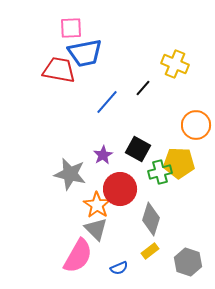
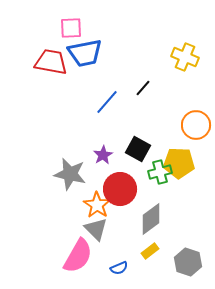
yellow cross: moved 10 px right, 7 px up
red trapezoid: moved 8 px left, 8 px up
gray diamond: rotated 36 degrees clockwise
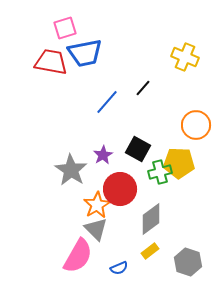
pink square: moved 6 px left; rotated 15 degrees counterclockwise
gray star: moved 1 px right, 4 px up; rotated 20 degrees clockwise
orange star: rotated 8 degrees clockwise
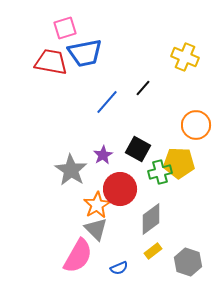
yellow rectangle: moved 3 px right
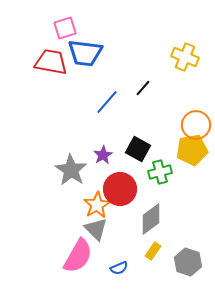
blue trapezoid: rotated 18 degrees clockwise
yellow pentagon: moved 13 px right, 13 px up; rotated 12 degrees counterclockwise
yellow rectangle: rotated 18 degrees counterclockwise
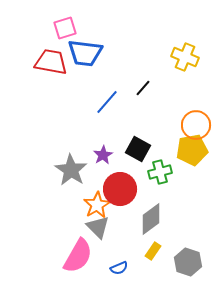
gray triangle: moved 2 px right, 2 px up
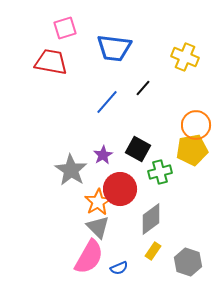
blue trapezoid: moved 29 px right, 5 px up
orange star: moved 1 px right, 3 px up
pink semicircle: moved 11 px right, 1 px down
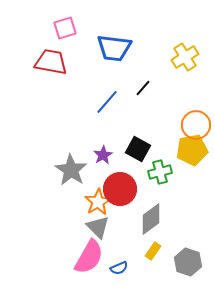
yellow cross: rotated 36 degrees clockwise
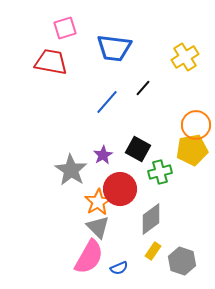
gray hexagon: moved 6 px left, 1 px up
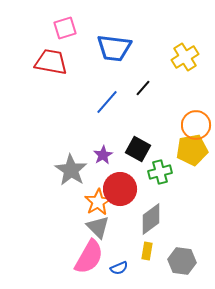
yellow rectangle: moved 6 px left; rotated 24 degrees counterclockwise
gray hexagon: rotated 12 degrees counterclockwise
